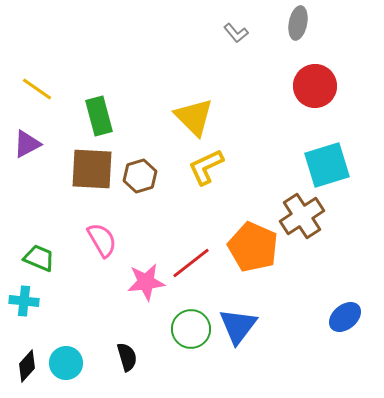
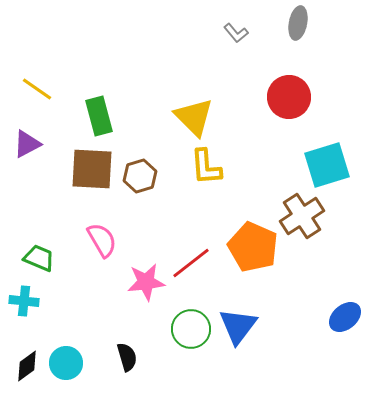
red circle: moved 26 px left, 11 px down
yellow L-shape: rotated 69 degrees counterclockwise
black diamond: rotated 12 degrees clockwise
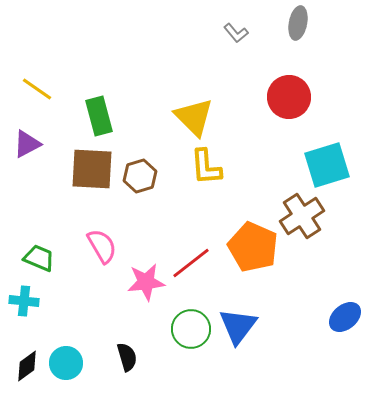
pink semicircle: moved 6 px down
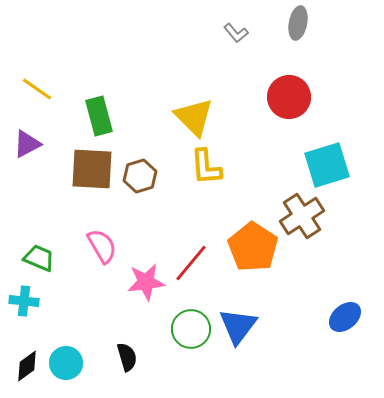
orange pentagon: rotated 9 degrees clockwise
red line: rotated 12 degrees counterclockwise
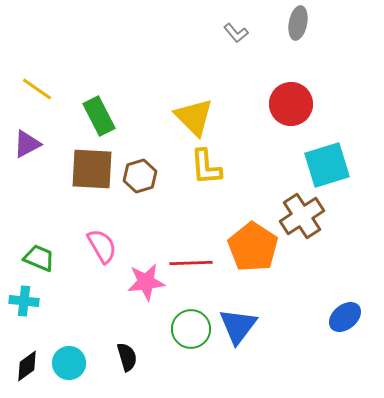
red circle: moved 2 px right, 7 px down
green rectangle: rotated 12 degrees counterclockwise
red line: rotated 48 degrees clockwise
cyan circle: moved 3 px right
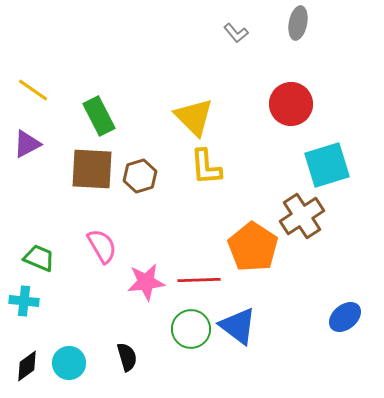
yellow line: moved 4 px left, 1 px down
red line: moved 8 px right, 17 px down
blue triangle: rotated 30 degrees counterclockwise
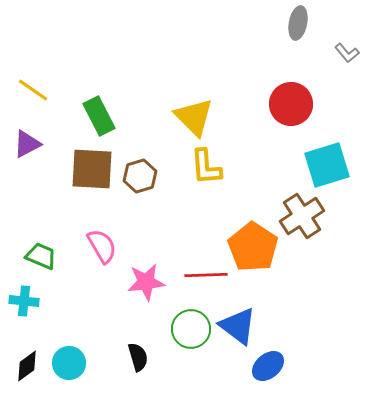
gray L-shape: moved 111 px right, 20 px down
green trapezoid: moved 2 px right, 2 px up
red line: moved 7 px right, 5 px up
blue ellipse: moved 77 px left, 49 px down
black semicircle: moved 11 px right
